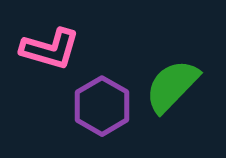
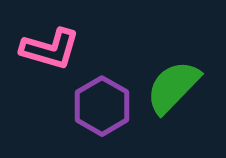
green semicircle: moved 1 px right, 1 px down
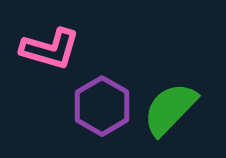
green semicircle: moved 3 px left, 22 px down
